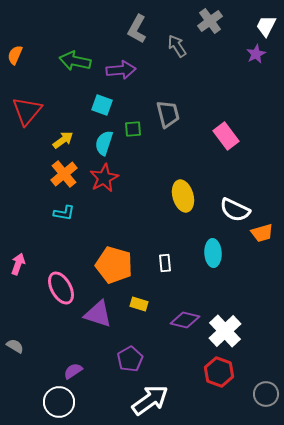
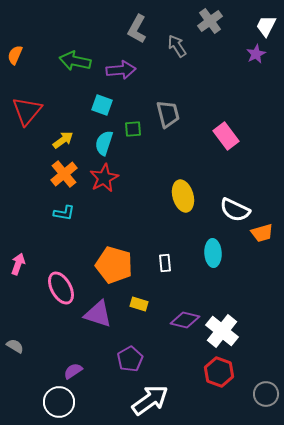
white cross: moved 3 px left; rotated 8 degrees counterclockwise
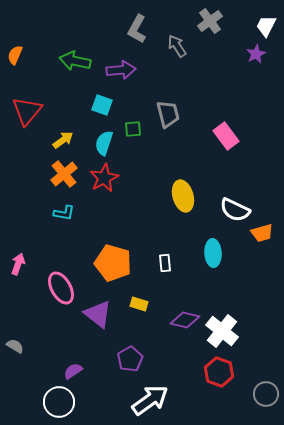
orange pentagon: moved 1 px left, 2 px up
purple triangle: rotated 20 degrees clockwise
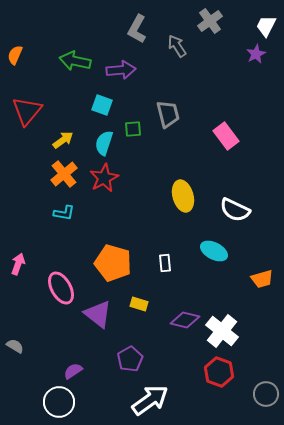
orange trapezoid: moved 46 px down
cyan ellipse: moved 1 px right, 2 px up; rotated 60 degrees counterclockwise
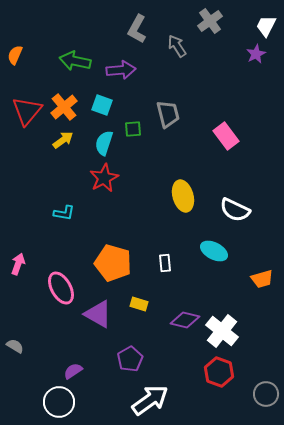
orange cross: moved 67 px up
purple triangle: rotated 8 degrees counterclockwise
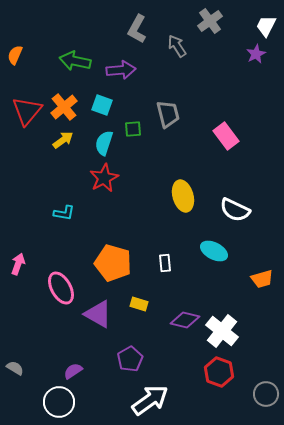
gray semicircle: moved 22 px down
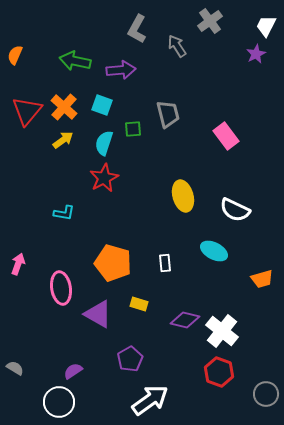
orange cross: rotated 8 degrees counterclockwise
pink ellipse: rotated 20 degrees clockwise
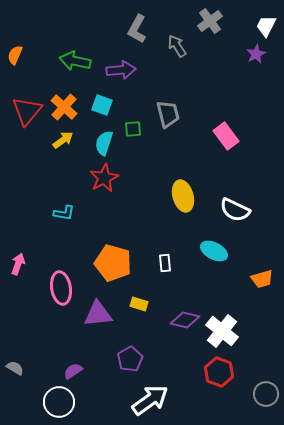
purple triangle: rotated 36 degrees counterclockwise
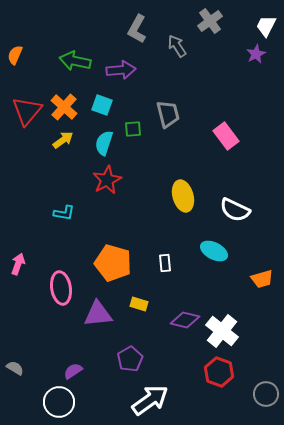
red star: moved 3 px right, 2 px down
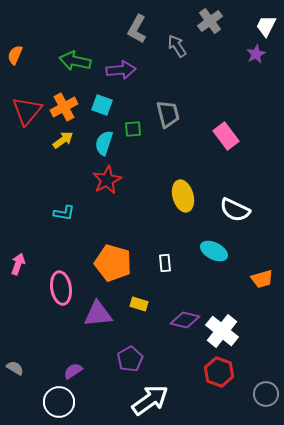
orange cross: rotated 20 degrees clockwise
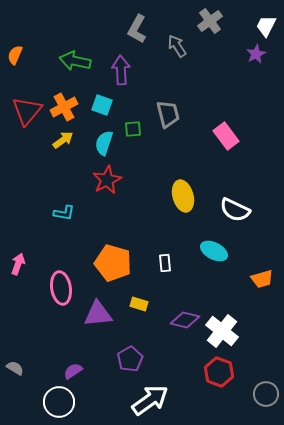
purple arrow: rotated 88 degrees counterclockwise
